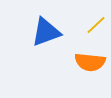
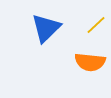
blue triangle: moved 4 px up; rotated 24 degrees counterclockwise
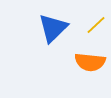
blue triangle: moved 7 px right
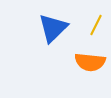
yellow line: rotated 20 degrees counterclockwise
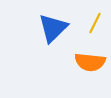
yellow line: moved 1 px left, 2 px up
